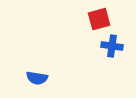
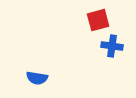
red square: moved 1 px left, 1 px down
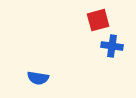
blue semicircle: moved 1 px right
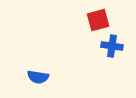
blue semicircle: moved 1 px up
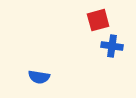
blue semicircle: moved 1 px right
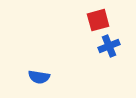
blue cross: moved 3 px left; rotated 30 degrees counterclockwise
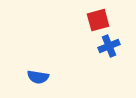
blue semicircle: moved 1 px left
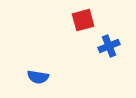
red square: moved 15 px left
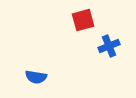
blue semicircle: moved 2 px left
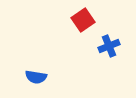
red square: rotated 20 degrees counterclockwise
